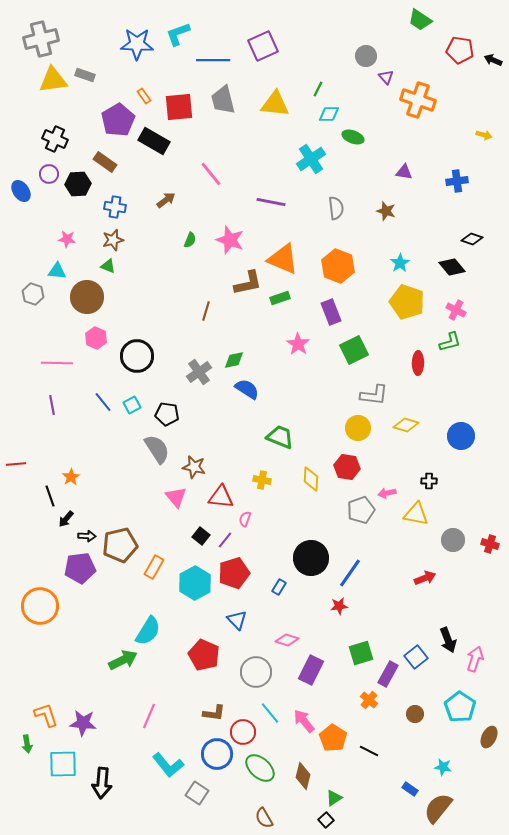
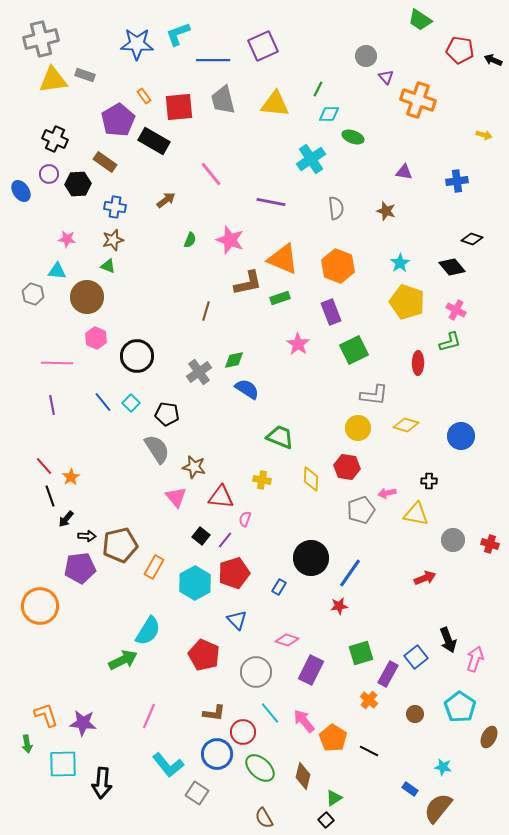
cyan square at (132, 405): moved 1 px left, 2 px up; rotated 18 degrees counterclockwise
red line at (16, 464): moved 28 px right, 2 px down; rotated 54 degrees clockwise
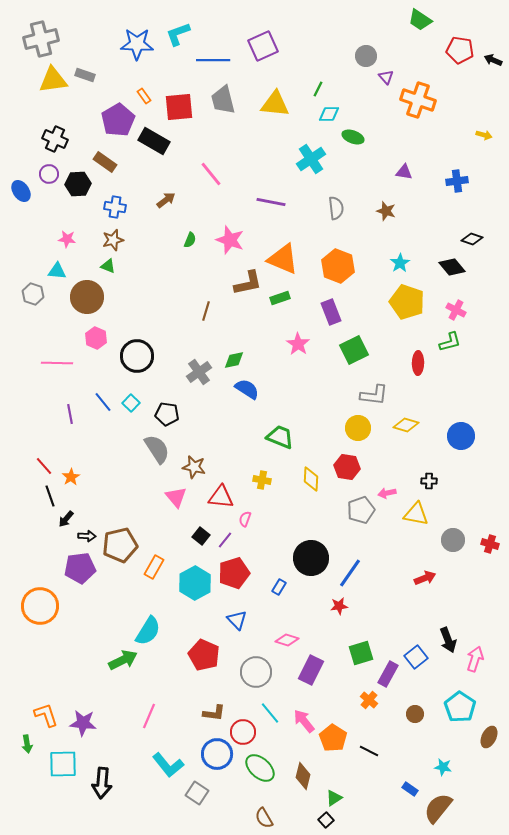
purple line at (52, 405): moved 18 px right, 9 px down
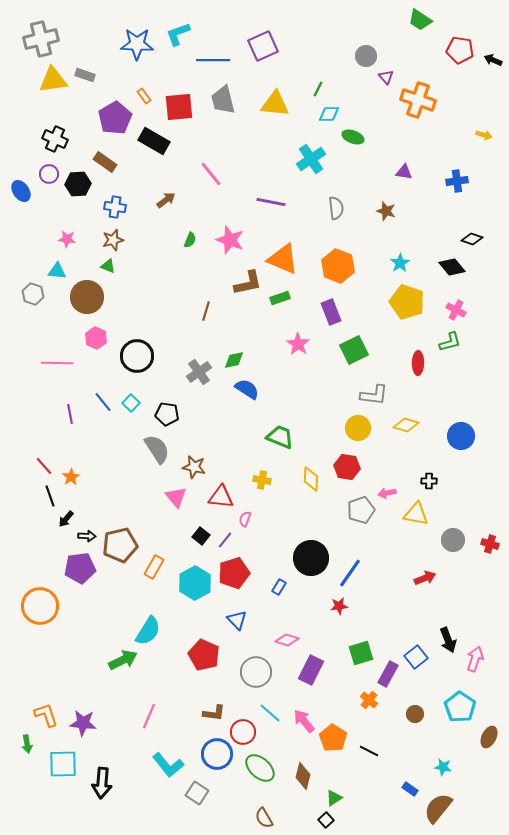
purple pentagon at (118, 120): moved 3 px left, 2 px up
cyan line at (270, 713): rotated 10 degrees counterclockwise
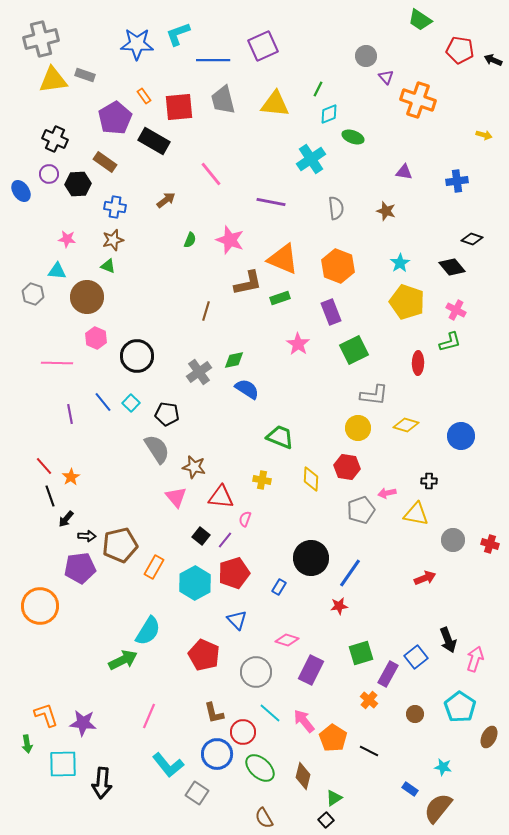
cyan diamond at (329, 114): rotated 20 degrees counterclockwise
brown L-shape at (214, 713): rotated 70 degrees clockwise
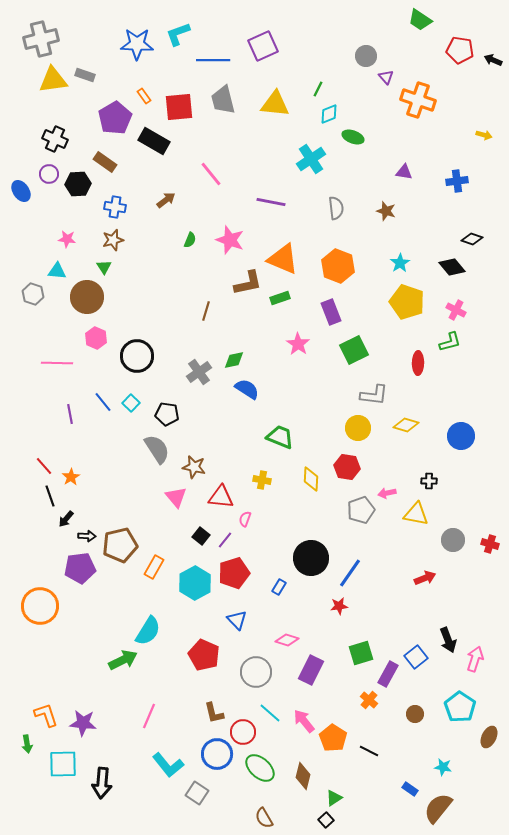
green triangle at (108, 266): moved 4 px left, 1 px down; rotated 35 degrees clockwise
